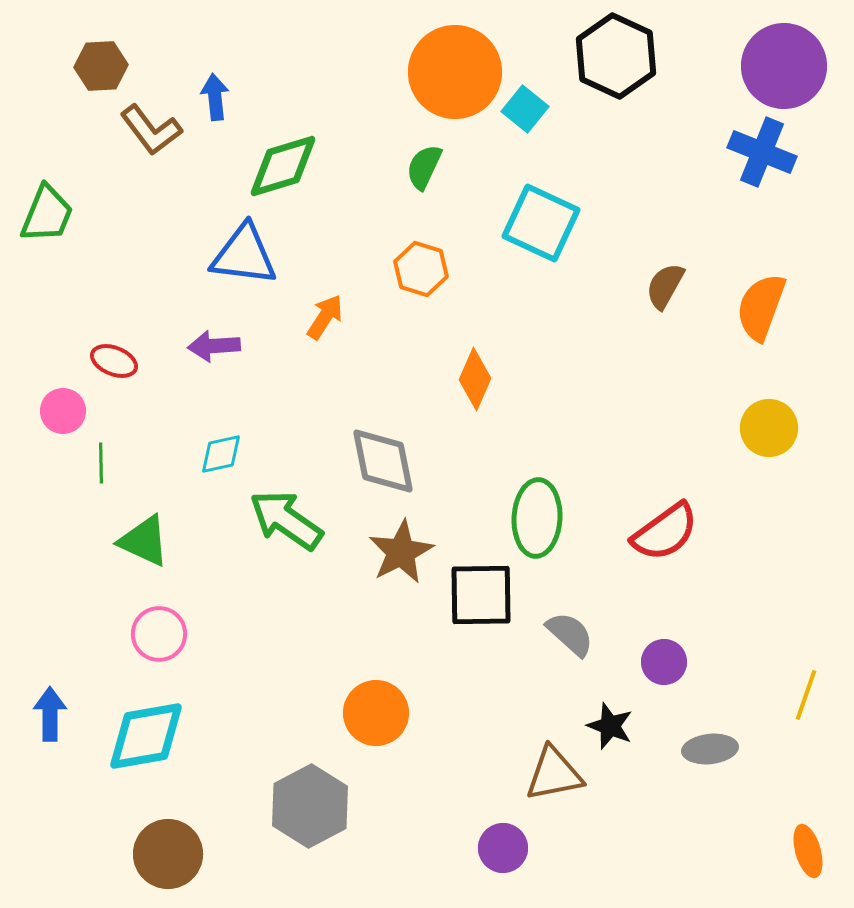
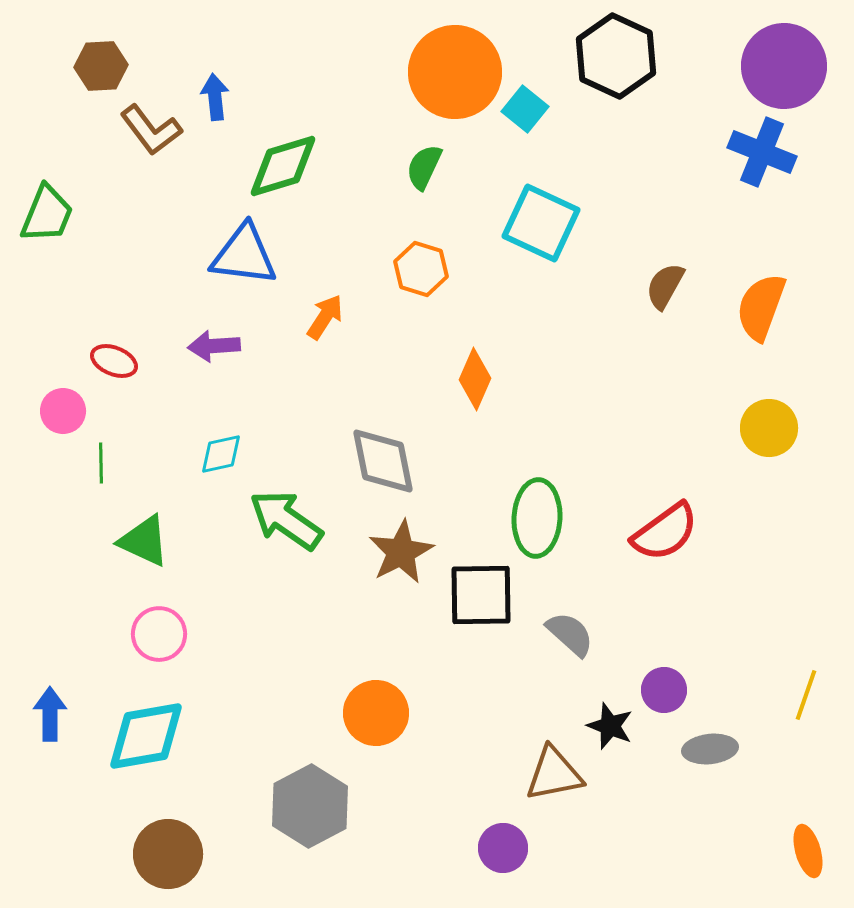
purple circle at (664, 662): moved 28 px down
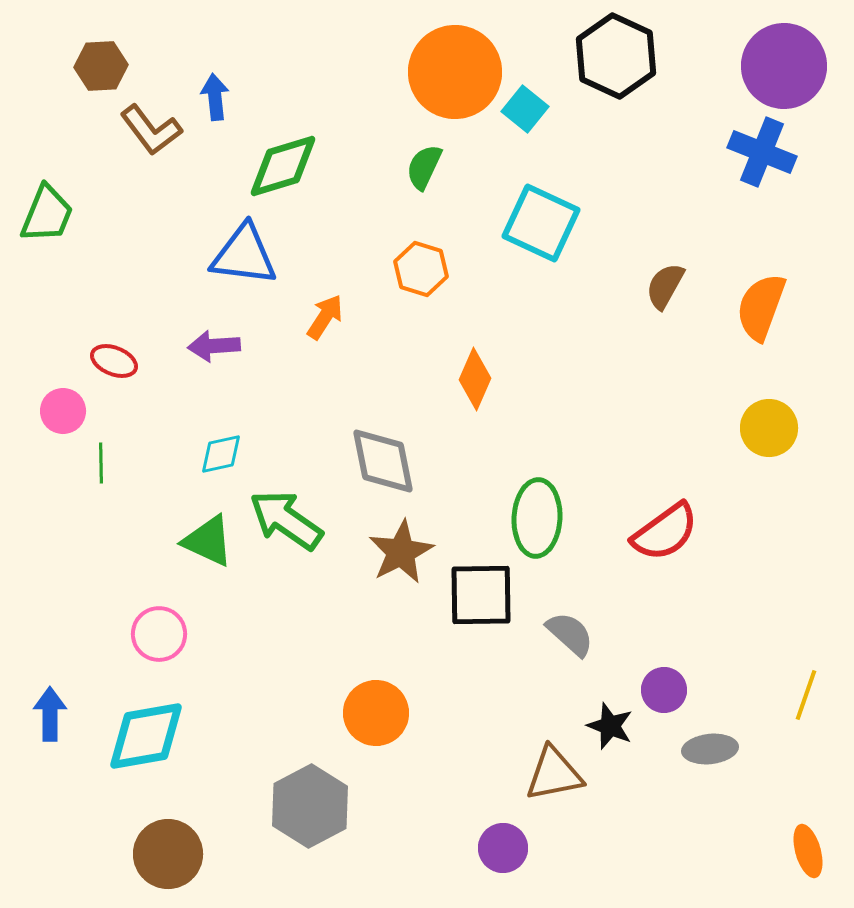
green triangle at (144, 541): moved 64 px right
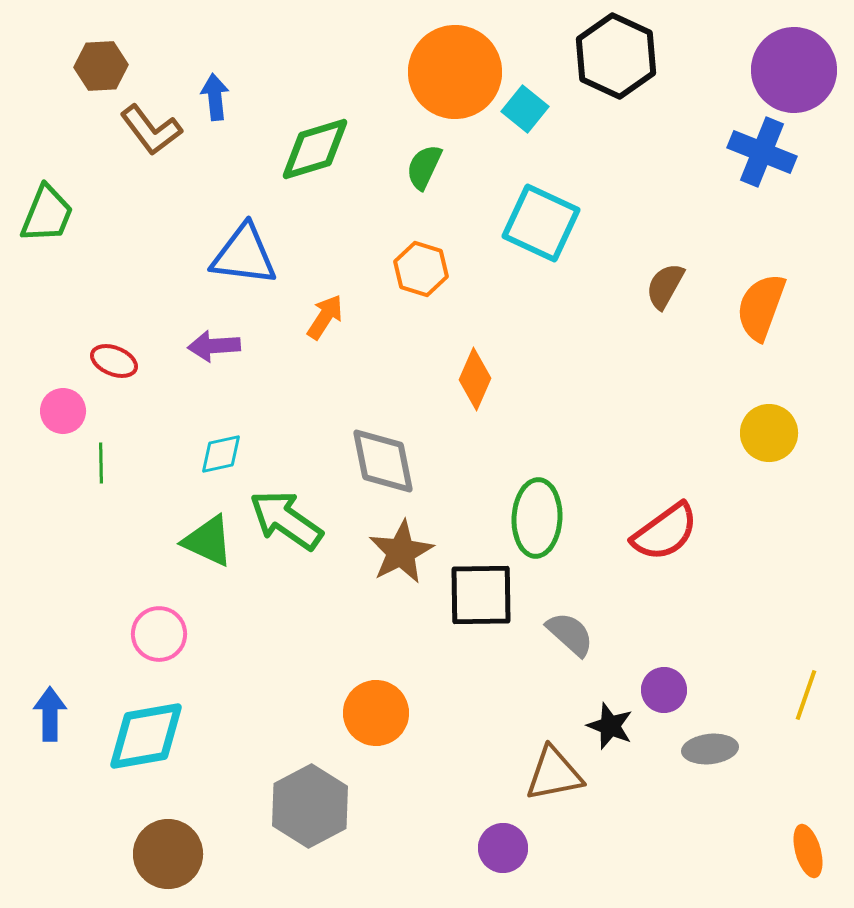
purple circle at (784, 66): moved 10 px right, 4 px down
green diamond at (283, 166): moved 32 px right, 17 px up
yellow circle at (769, 428): moved 5 px down
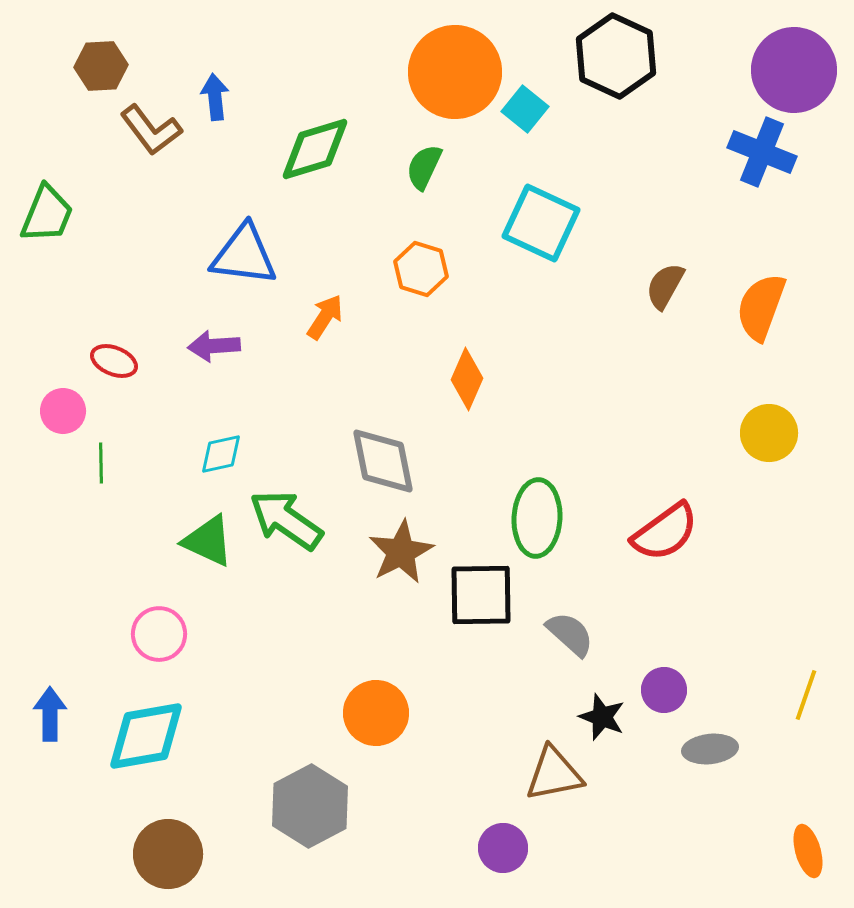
orange diamond at (475, 379): moved 8 px left
black star at (610, 726): moved 8 px left, 9 px up
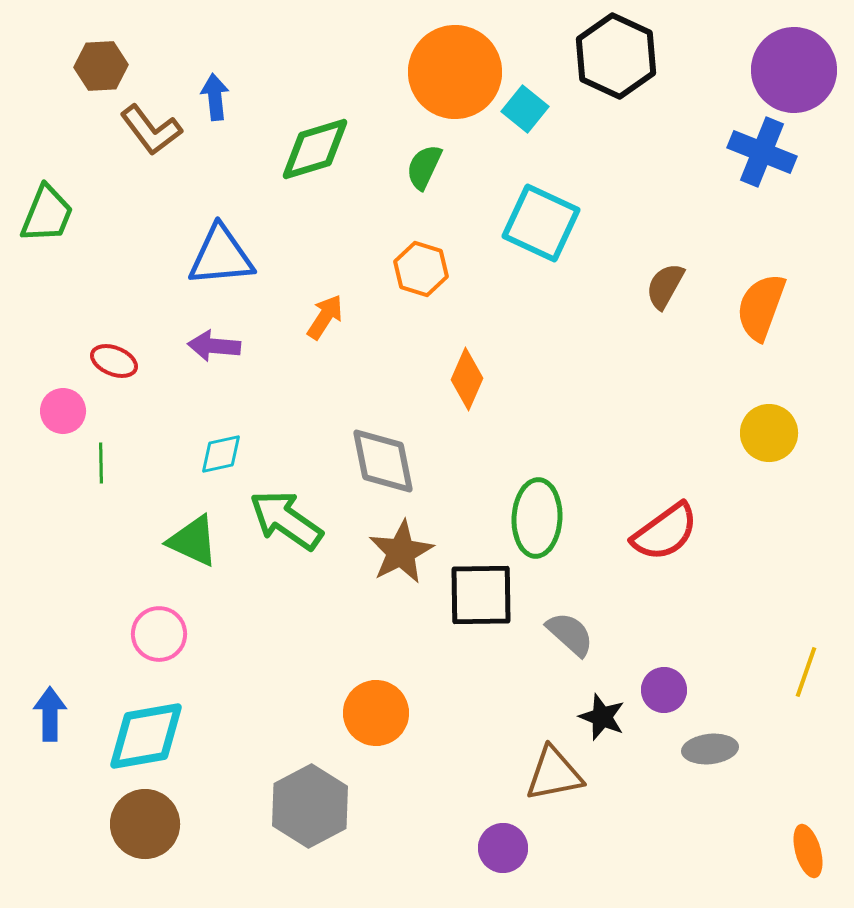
blue triangle at (244, 255): moved 23 px left, 1 px down; rotated 12 degrees counterclockwise
purple arrow at (214, 346): rotated 9 degrees clockwise
green triangle at (208, 541): moved 15 px left
yellow line at (806, 695): moved 23 px up
brown circle at (168, 854): moved 23 px left, 30 px up
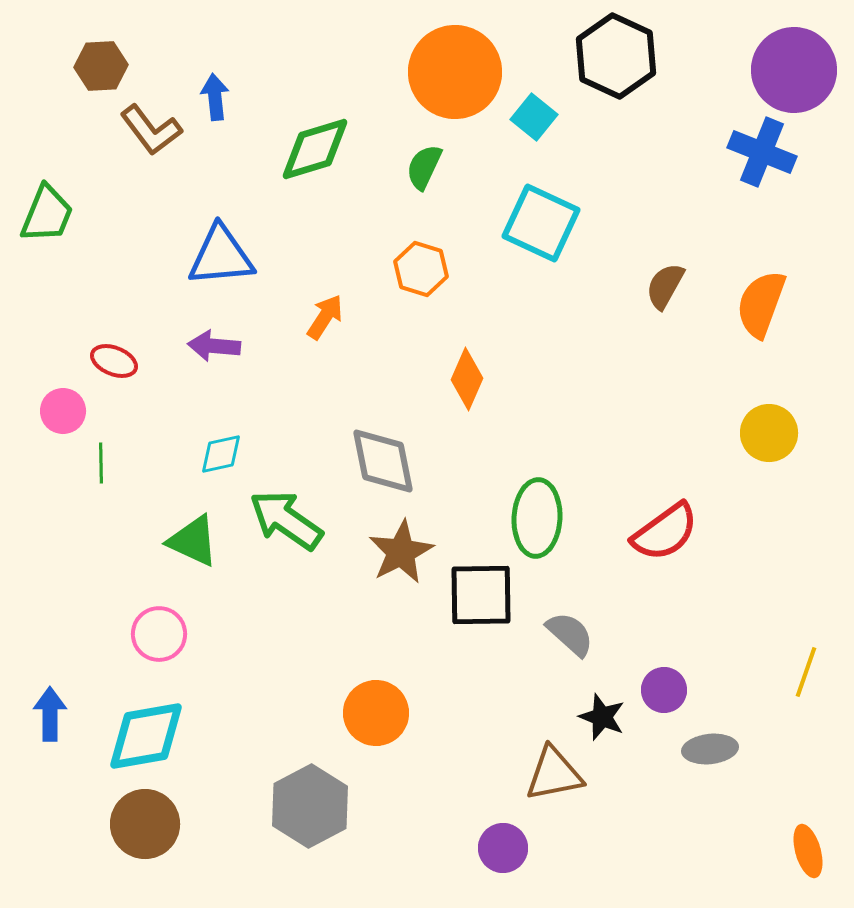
cyan square at (525, 109): moved 9 px right, 8 px down
orange semicircle at (761, 307): moved 3 px up
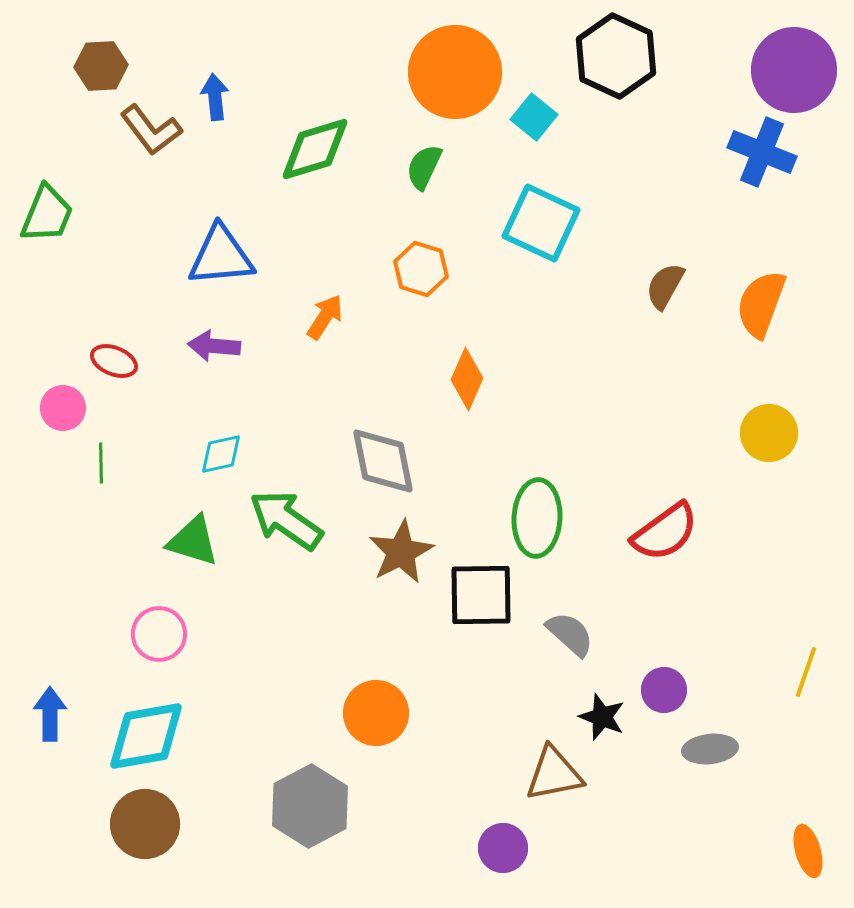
pink circle at (63, 411): moved 3 px up
green triangle at (193, 541): rotated 8 degrees counterclockwise
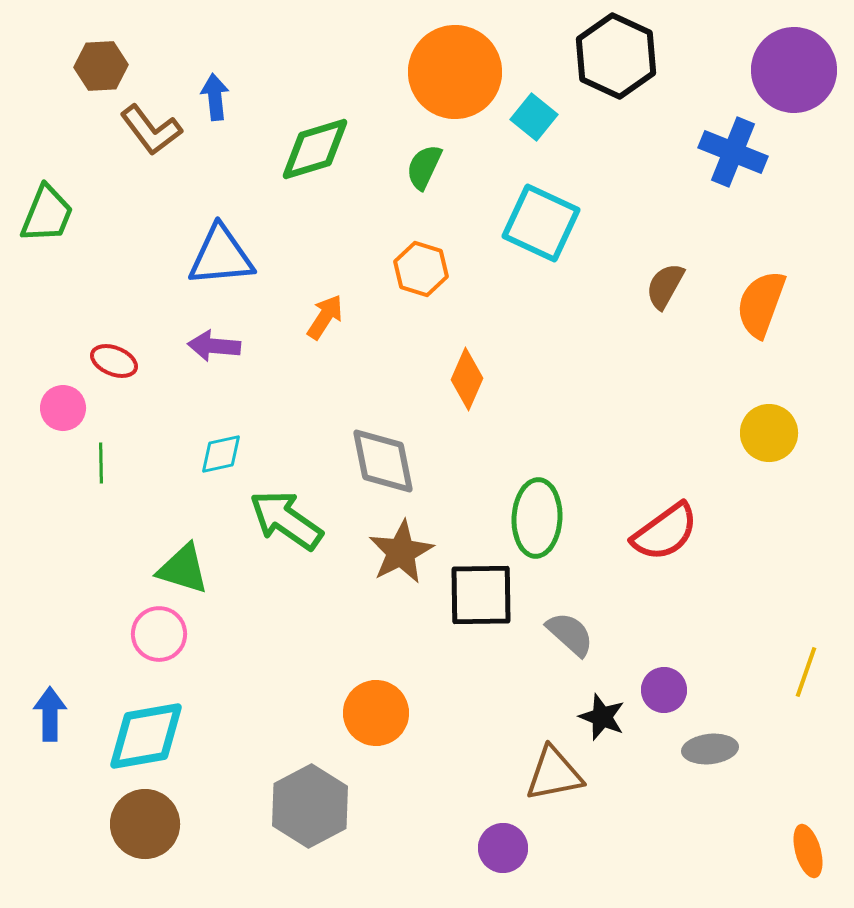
blue cross at (762, 152): moved 29 px left
green triangle at (193, 541): moved 10 px left, 28 px down
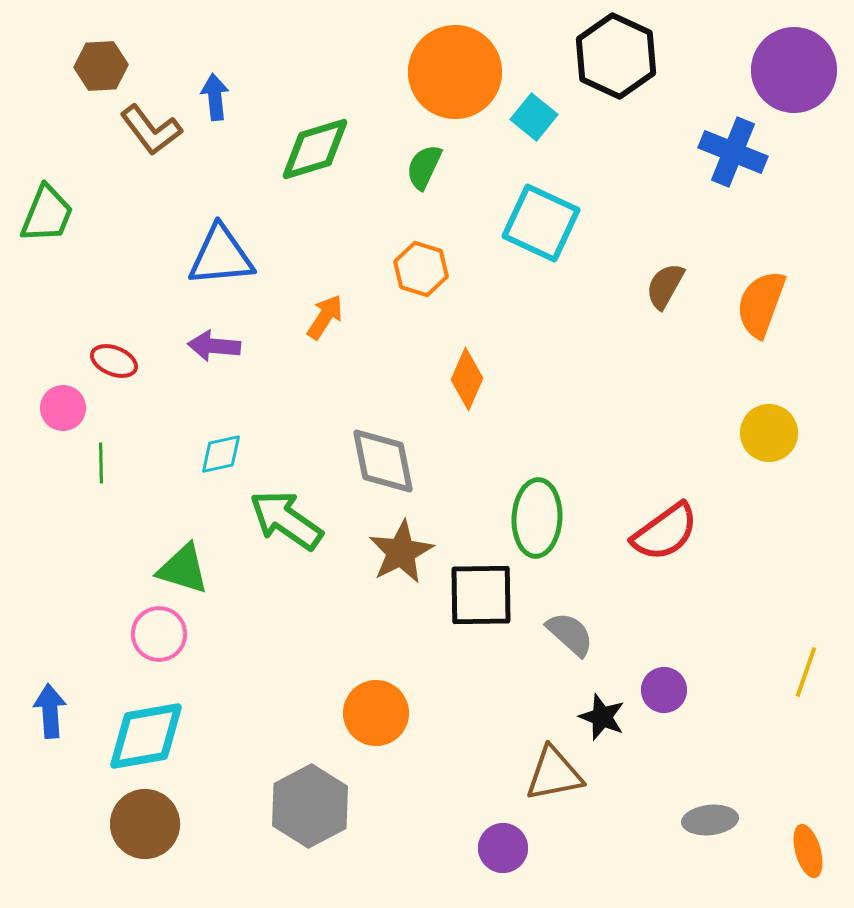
blue arrow at (50, 714): moved 3 px up; rotated 4 degrees counterclockwise
gray ellipse at (710, 749): moved 71 px down
